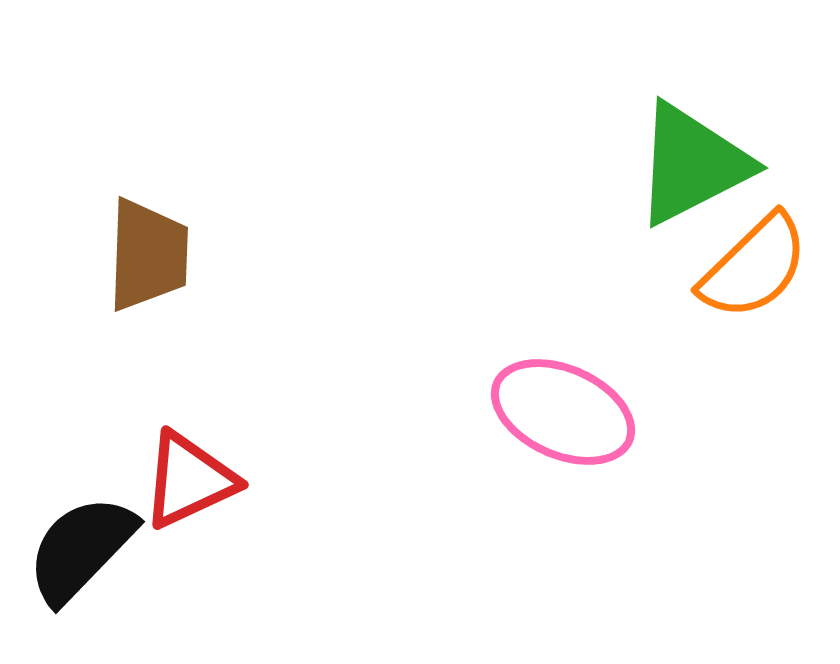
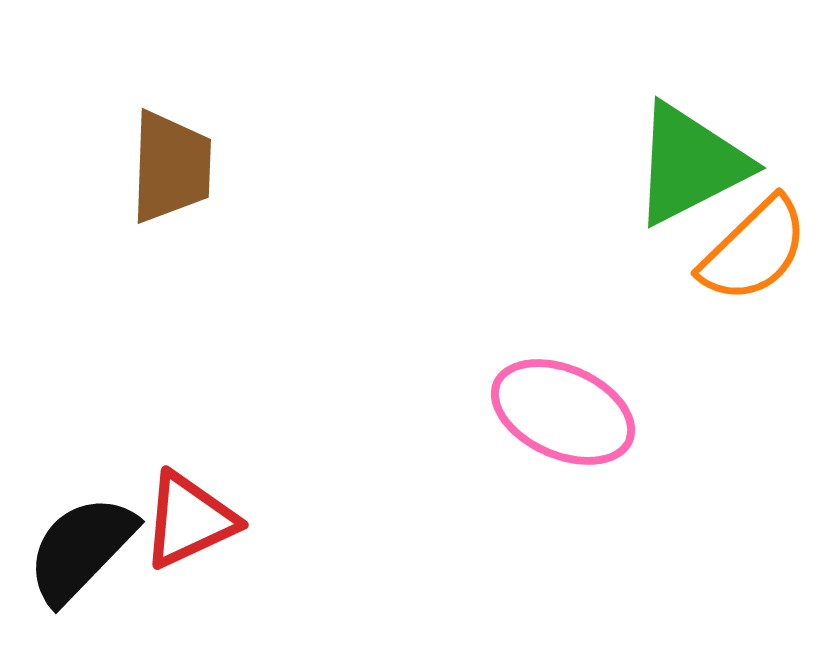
green triangle: moved 2 px left
brown trapezoid: moved 23 px right, 88 px up
orange semicircle: moved 17 px up
red triangle: moved 40 px down
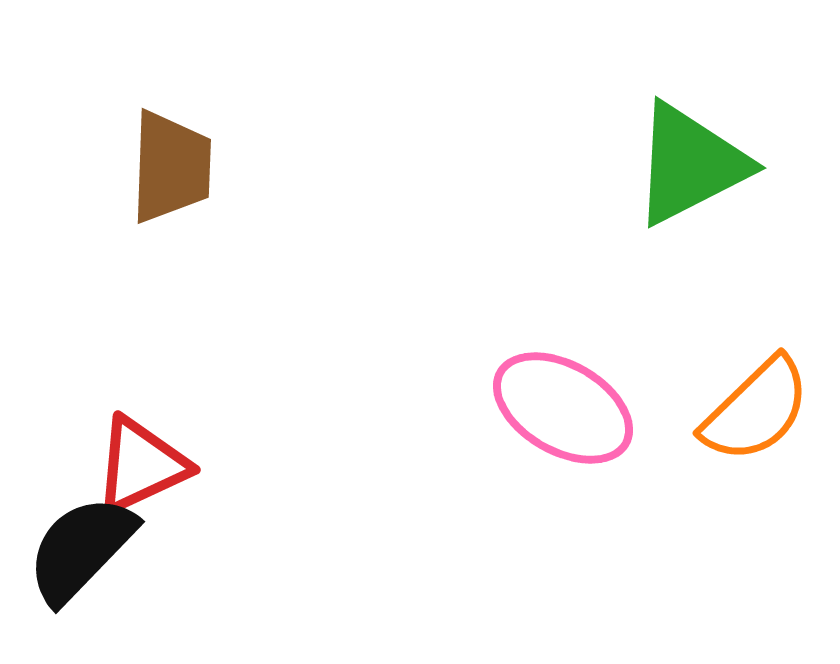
orange semicircle: moved 2 px right, 160 px down
pink ellipse: moved 4 px up; rotated 6 degrees clockwise
red triangle: moved 48 px left, 55 px up
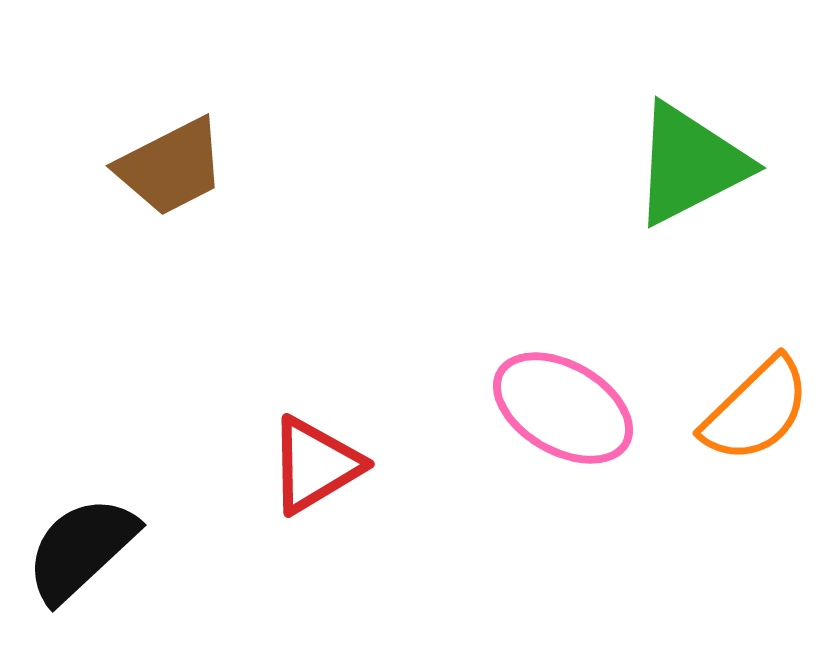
brown trapezoid: rotated 61 degrees clockwise
red triangle: moved 174 px right; rotated 6 degrees counterclockwise
black semicircle: rotated 3 degrees clockwise
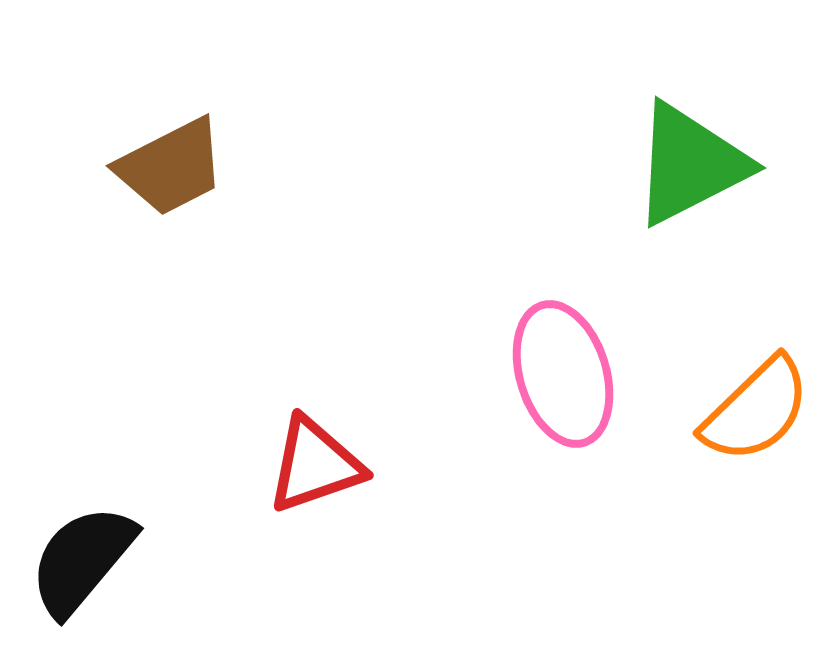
pink ellipse: moved 34 px up; rotated 43 degrees clockwise
red triangle: rotated 12 degrees clockwise
black semicircle: moved 1 px right, 11 px down; rotated 7 degrees counterclockwise
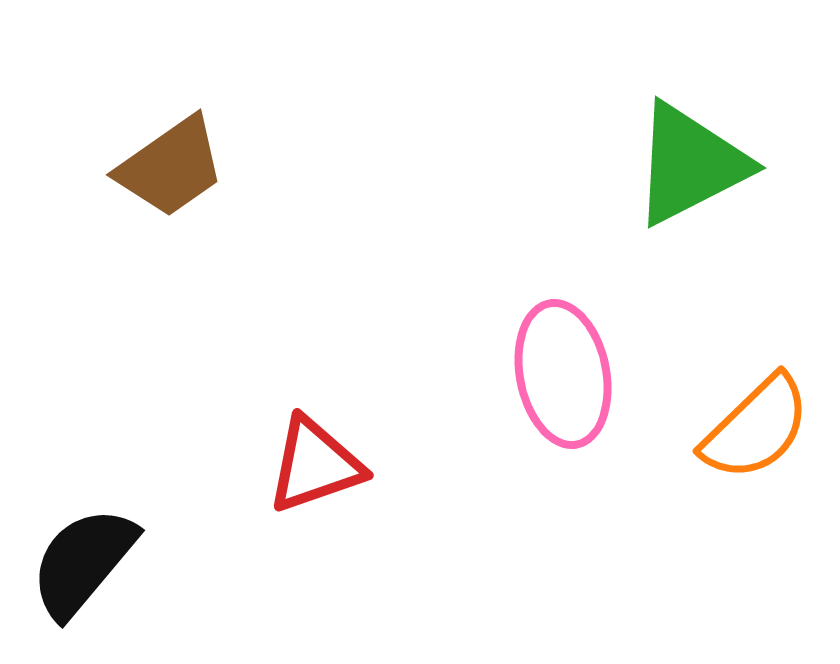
brown trapezoid: rotated 8 degrees counterclockwise
pink ellipse: rotated 6 degrees clockwise
orange semicircle: moved 18 px down
black semicircle: moved 1 px right, 2 px down
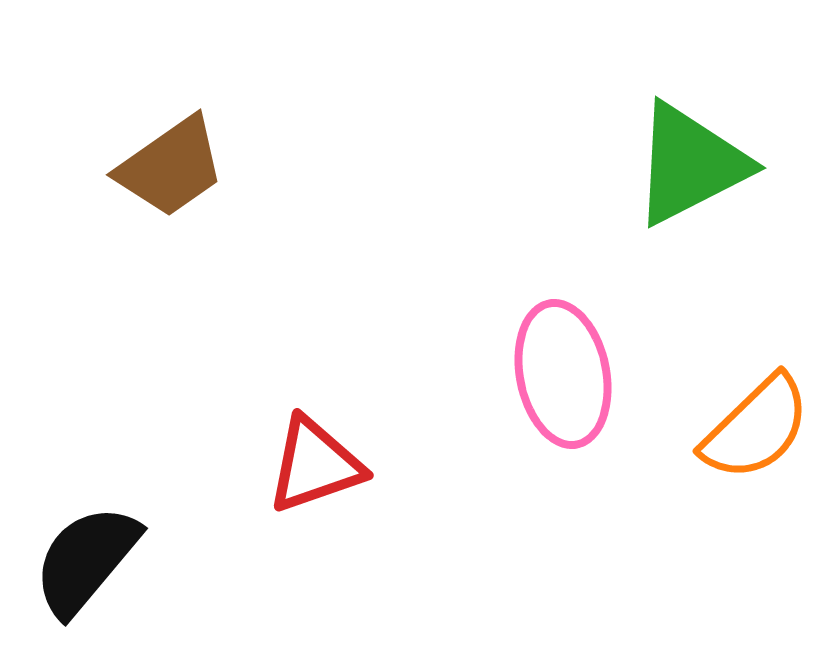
black semicircle: moved 3 px right, 2 px up
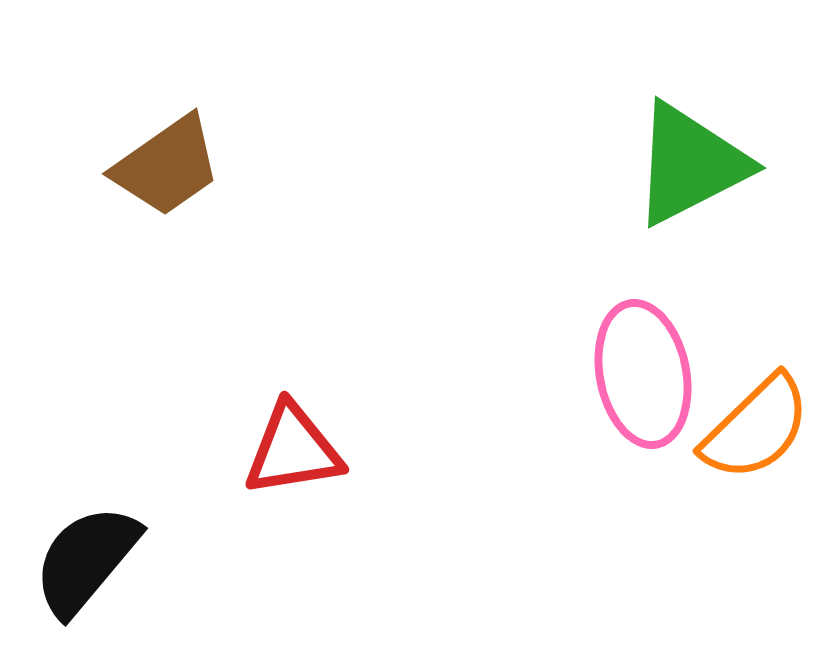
brown trapezoid: moved 4 px left, 1 px up
pink ellipse: moved 80 px right
red triangle: moved 22 px left, 15 px up; rotated 10 degrees clockwise
